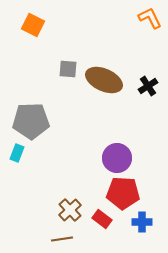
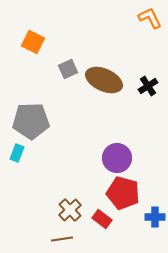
orange square: moved 17 px down
gray square: rotated 30 degrees counterclockwise
red pentagon: rotated 12 degrees clockwise
blue cross: moved 13 px right, 5 px up
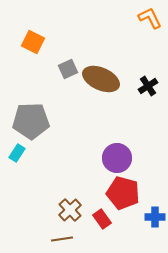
brown ellipse: moved 3 px left, 1 px up
cyan rectangle: rotated 12 degrees clockwise
red rectangle: rotated 18 degrees clockwise
